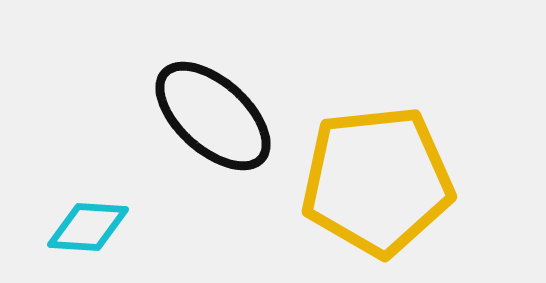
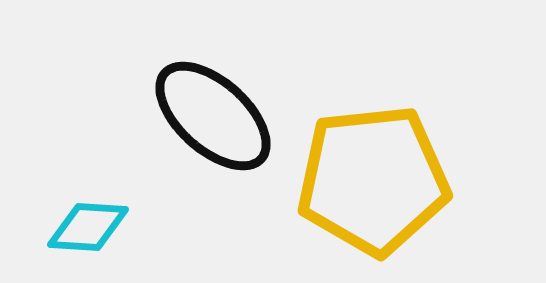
yellow pentagon: moved 4 px left, 1 px up
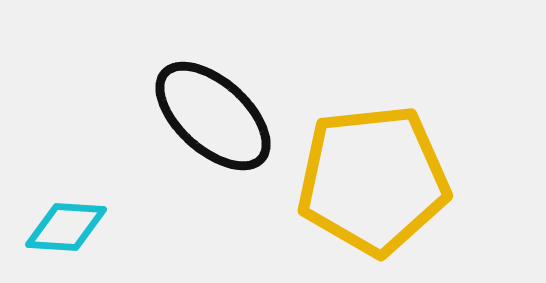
cyan diamond: moved 22 px left
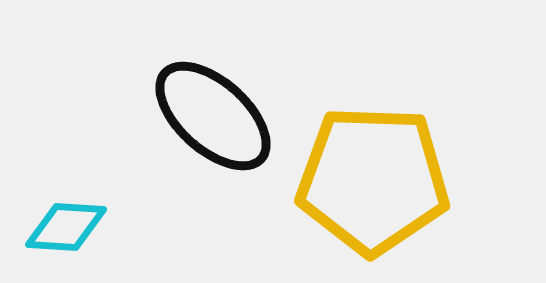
yellow pentagon: rotated 8 degrees clockwise
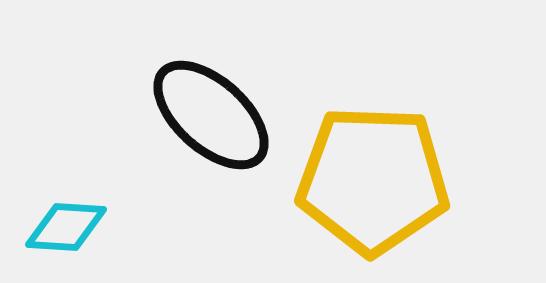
black ellipse: moved 2 px left, 1 px up
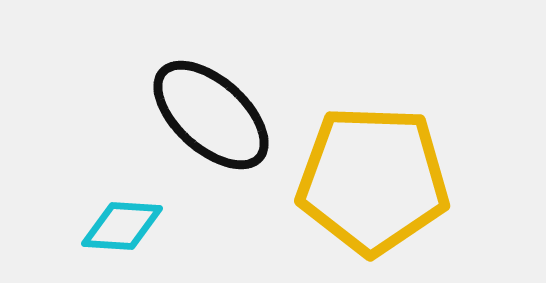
cyan diamond: moved 56 px right, 1 px up
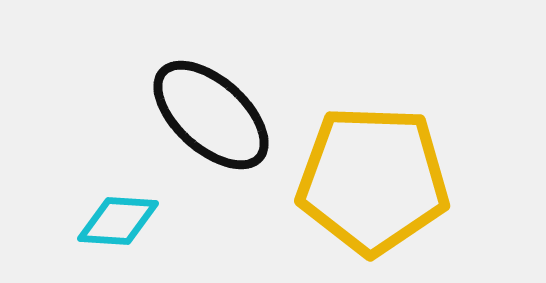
cyan diamond: moved 4 px left, 5 px up
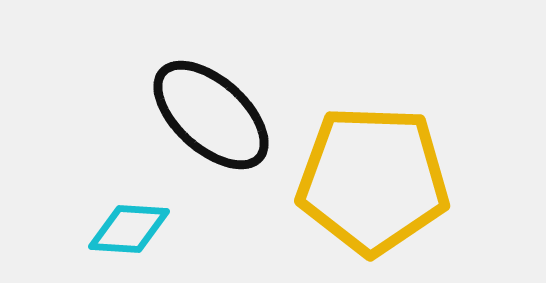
cyan diamond: moved 11 px right, 8 px down
